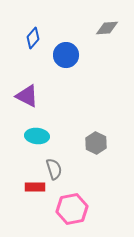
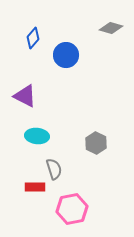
gray diamond: moved 4 px right; rotated 20 degrees clockwise
purple triangle: moved 2 px left
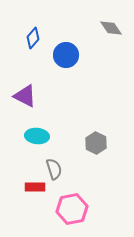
gray diamond: rotated 40 degrees clockwise
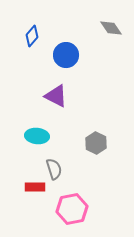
blue diamond: moved 1 px left, 2 px up
purple triangle: moved 31 px right
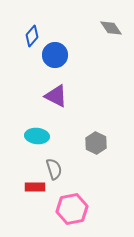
blue circle: moved 11 px left
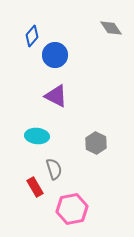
red rectangle: rotated 60 degrees clockwise
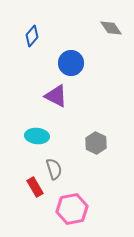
blue circle: moved 16 px right, 8 px down
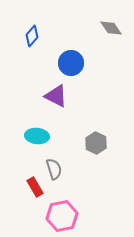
pink hexagon: moved 10 px left, 7 px down
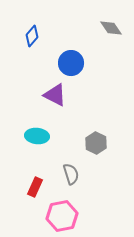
purple triangle: moved 1 px left, 1 px up
gray semicircle: moved 17 px right, 5 px down
red rectangle: rotated 54 degrees clockwise
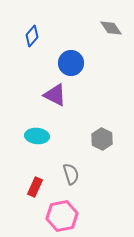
gray hexagon: moved 6 px right, 4 px up
